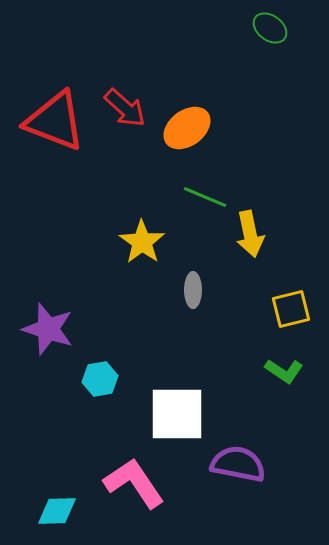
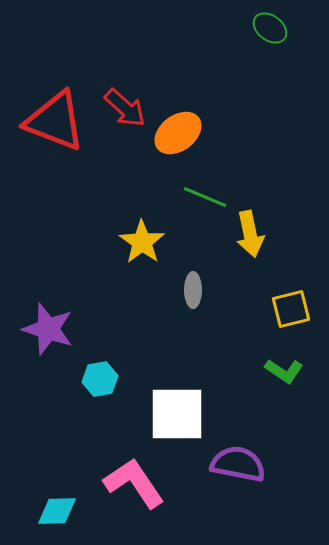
orange ellipse: moved 9 px left, 5 px down
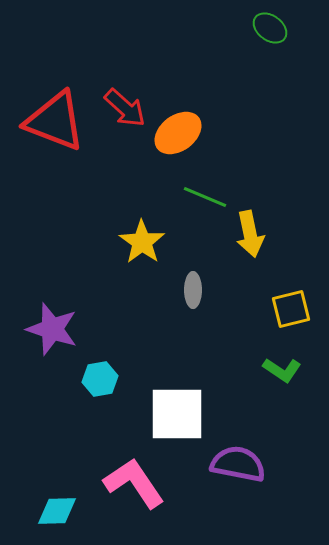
purple star: moved 4 px right
green L-shape: moved 2 px left, 1 px up
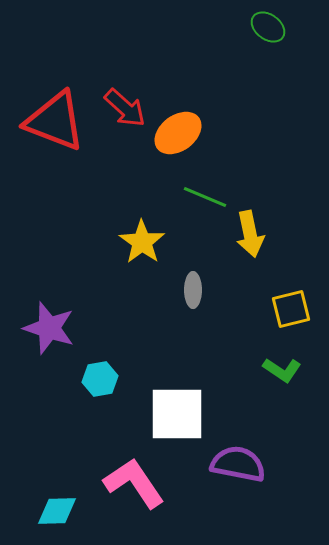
green ellipse: moved 2 px left, 1 px up
purple star: moved 3 px left, 1 px up
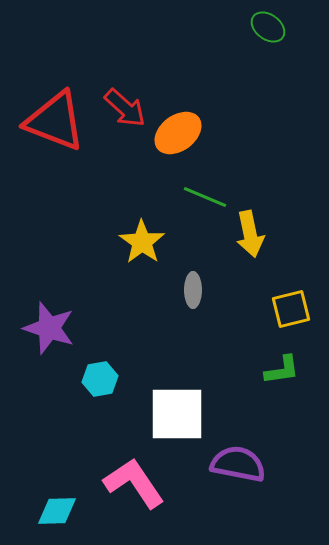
green L-shape: rotated 42 degrees counterclockwise
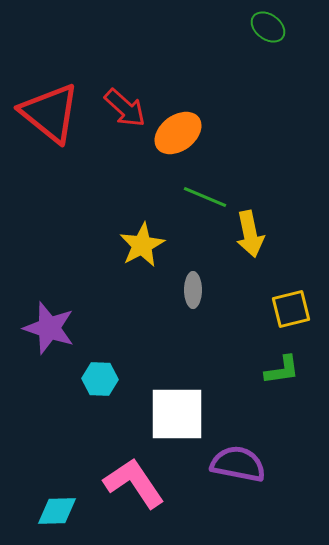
red triangle: moved 5 px left, 8 px up; rotated 18 degrees clockwise
yellow star: moved 3 px down; rotated 9 degrees clockwise
cyan hexagon: rotated 12 degrees clockwise
